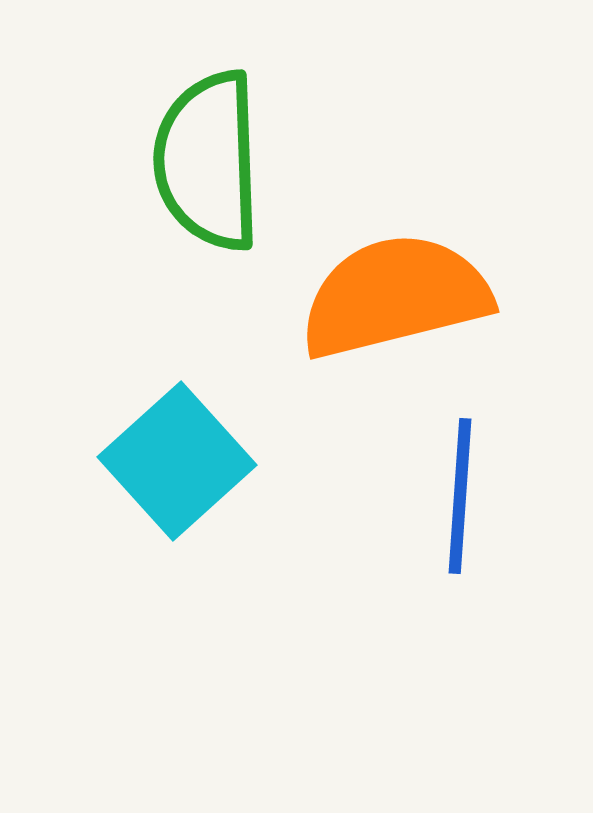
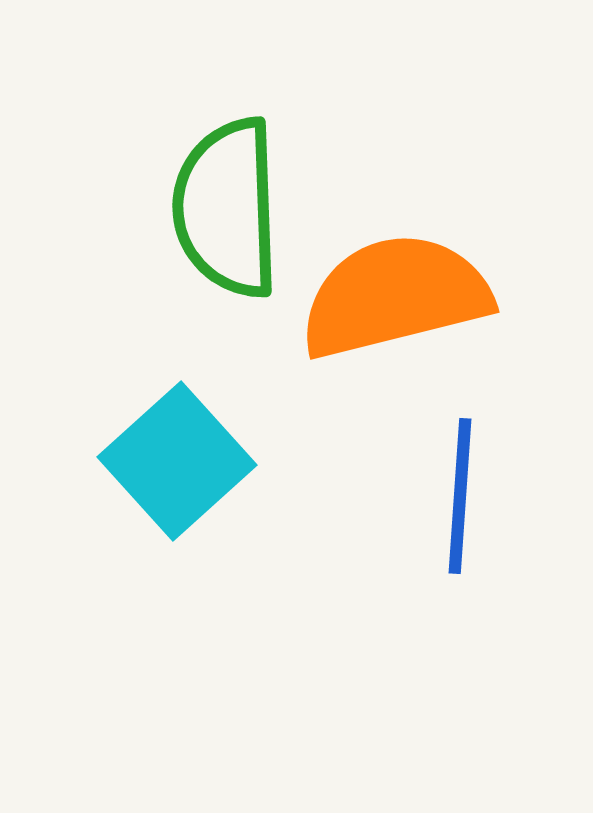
green semicircle: moved 19 px right, 47 px down
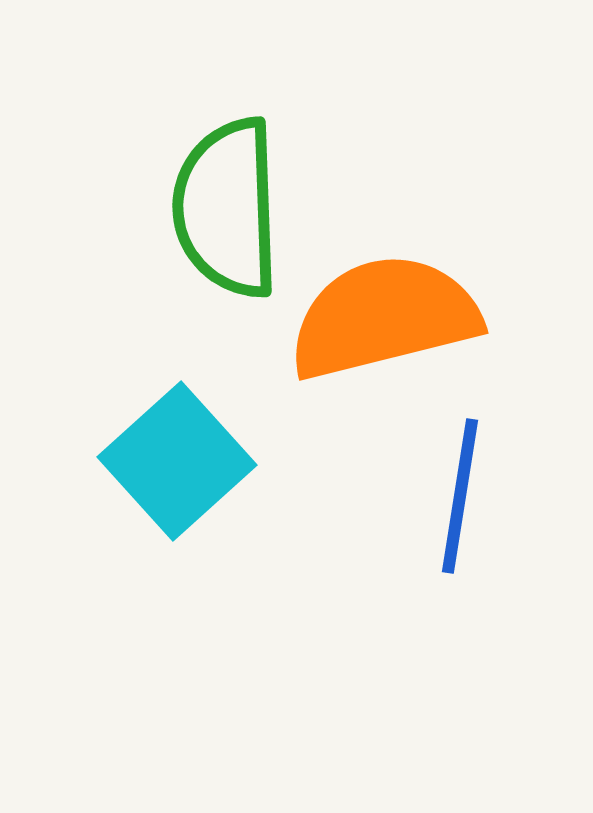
orange semicircle: moved 11 px left, 21 px down
blue line: rotated 5 degrees clockwise
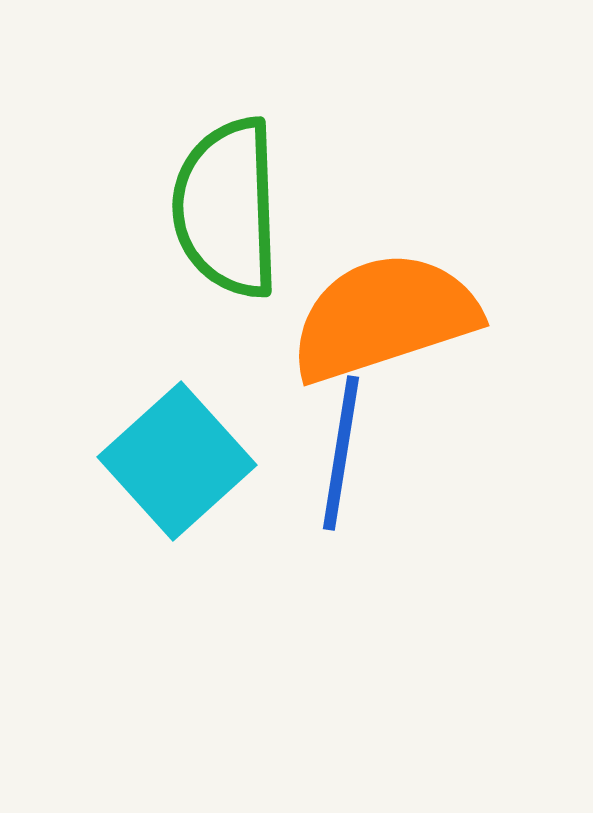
orange semicircle: rotated 4 degrees counterclockwise
blue line: moved 119 px left, 43 px up
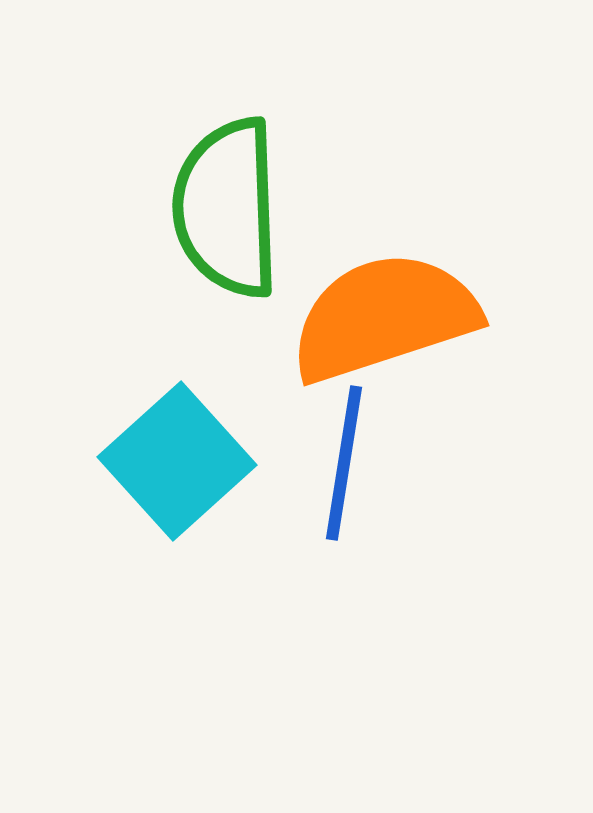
blue line: moved 3 px right, 10 px down
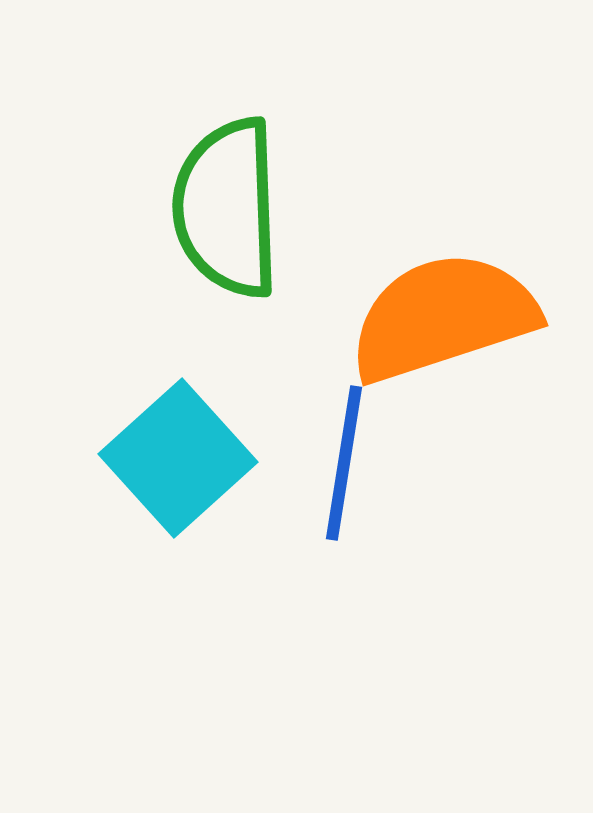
orange semicircle: moved 59 px right
cyan square: moved 1 px right, 3 px up
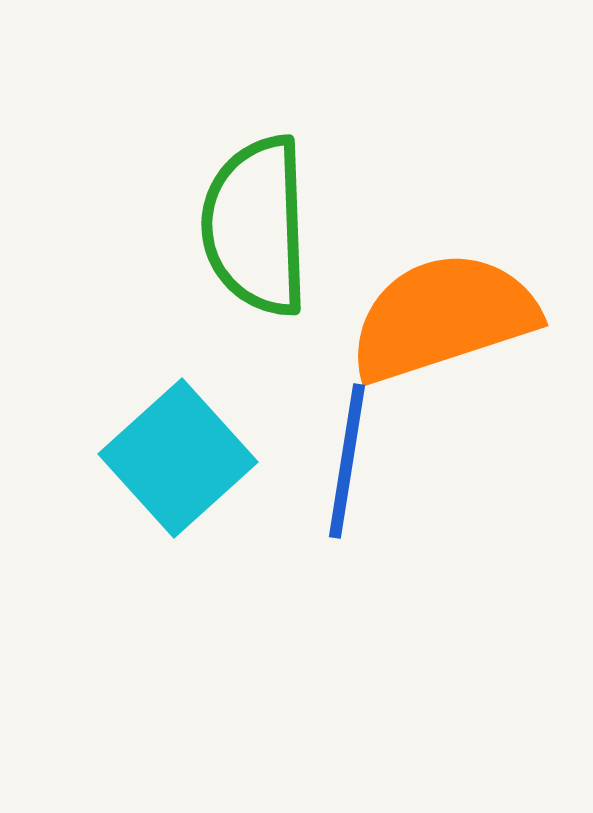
green semicircle: moved 29 px right, 18 px down
blue line: moved 3 px right, 2 px up
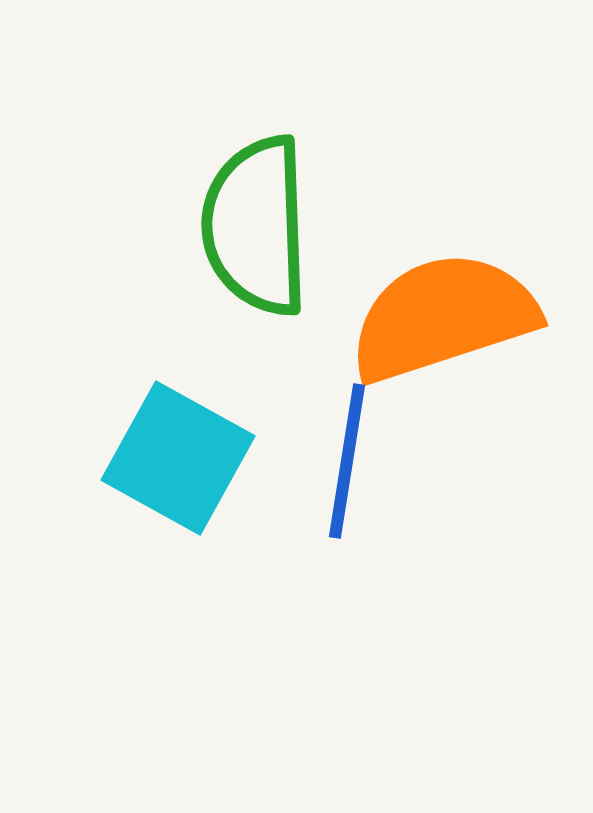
cyan square: rotated 19 degrees counterclockwise
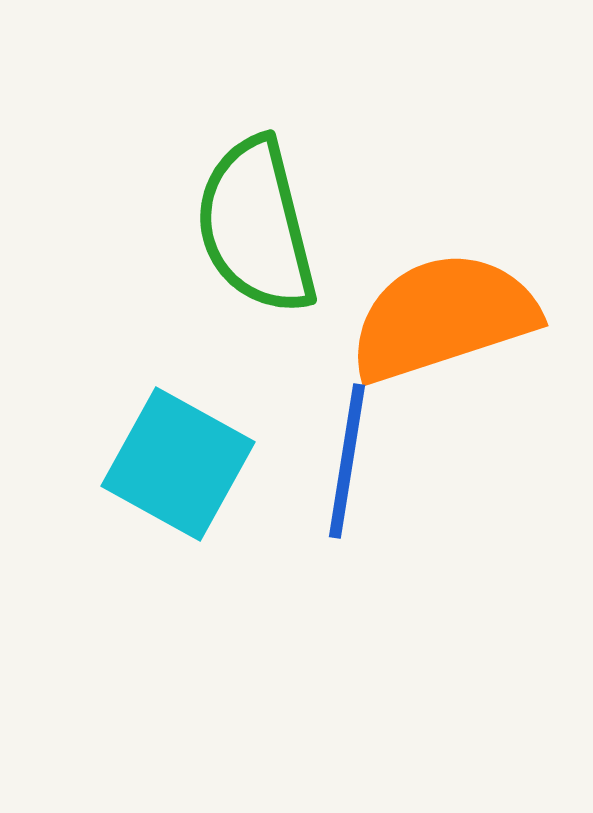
green semicircle: rotated 12 degrees counterclockwise
cyan square: moved 6 px down
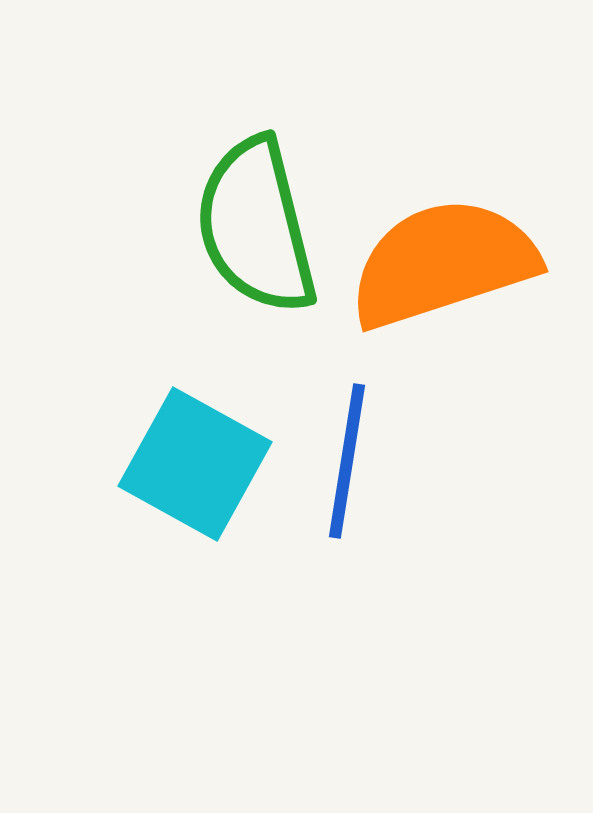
orange semicircle: moved 54 px up
cyan square: moved 17 px right
